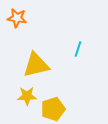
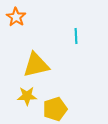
orange star: moved 1 px left, 1 px up; rotated 24 degrees clockwise
cyan line: moved 2 px left, 13 px up; rotated 21 degrees counterclockwise
yellow pentagon: moved 2 px right
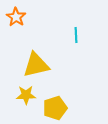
cyan line: moved 1 px up
yellow star: moved 1 px left, 1 px up
yellow pentagon: moved 1 px up
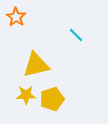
cyan line: rotated 42 degrees counterclockwise
yellow pentagon: moved 3 px left, 9 px up
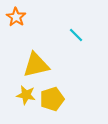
yellow star: rotated 12 degrees clockwise
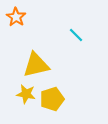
yellow star: moved 1 px up
